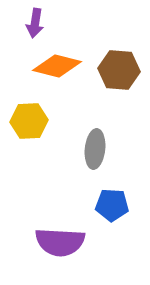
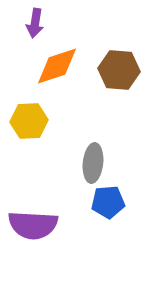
orange diamond: rotated 33 degrees counterclockwise
gray ellipse: moved 2 px left, 14 px down
blue pentagon: moved 4 px left, 3 px up; rotated 8 degrees counterclockwise
purple semicircle: moved 27 px left, 17 px up
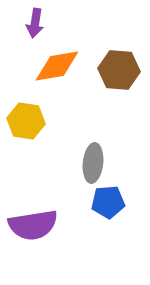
orange diamond: rotated 9 degrees clockwise
yellow hexagon: moved 3 px left; rotated 12 degrees clockwise
purple semicircle: rotated 12 degrees counterclockwise
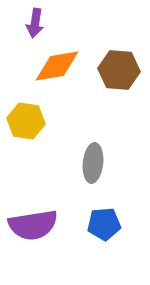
blue pentagon: moved 4 px left, 22 px down
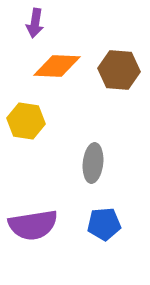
orange diamond: rotated 12 degrees clockwise
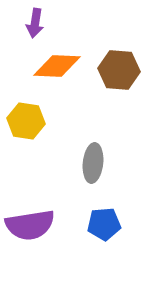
purple semicircle: moved 3 px left
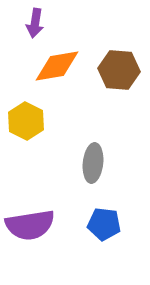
orange diamond: rotated 12 degrees counterclockwise
yellow hexagon: rotated 18 degrees clockwise
blue pentagon: rotated 12 degrees clockwise
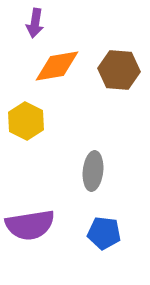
gray ellipse: moved 8 px down
blue pentagon: moved 9 px down
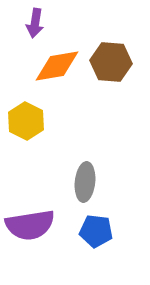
brown hexagon: moved 8 px left, 8 px up
gray ellipse: moved 8 px left, 11 px down
blue pentagon: moved 8 px left, 2 px up
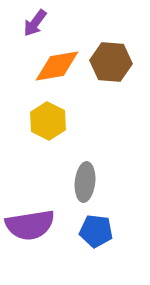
purple arrow: rotated 28 degrees clockwise
yellow hexagon: moved 22 px right
